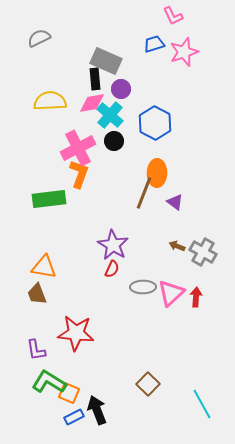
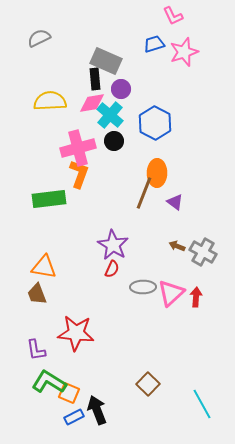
pink cross: rotated 12 degrees clockwise
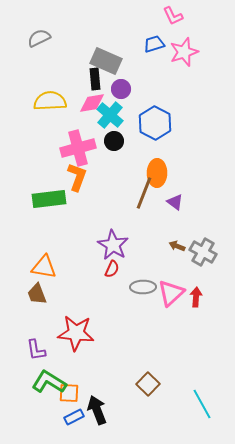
orange L-shape: moved 2 px left, 3 px down
orange square: rotated 20 degrees counterclockwise
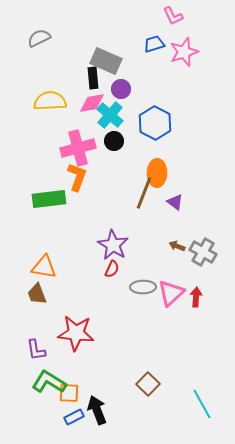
black rectangle: moved 2 px left, 1 px up
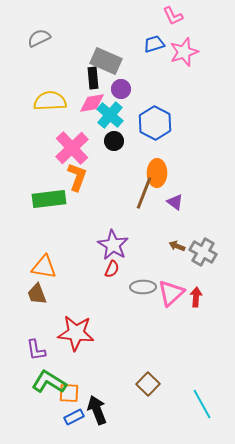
pink cross: moved 6 px left; rotated 28 degrees counterclockwise
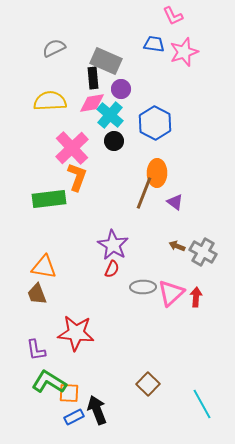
gray semicircle: moved 15 px right, 10 px down
blue trapezoid: rotated 25 degrees clockwise
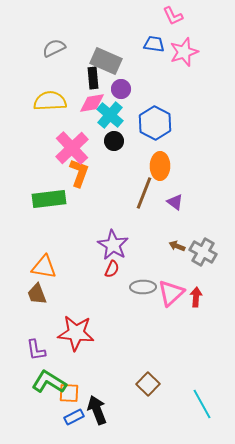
orange ellipse: moved 3 px right, 7 px up
orange L-shape: moved 2 px right, 4 px up
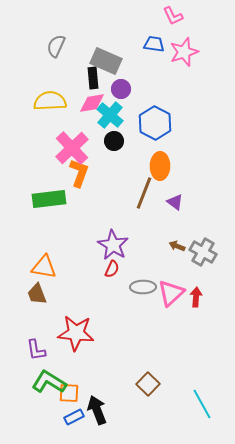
gray semicircle: moved 2 px right, 2 px up; rotated 40 degrees counterclockwise
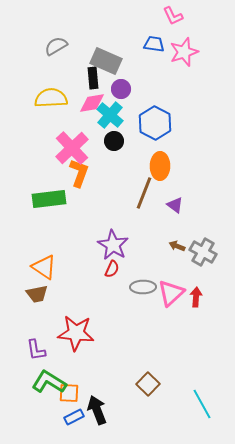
gray semicircle: rotated 35 degrees clockwise
yellow semicircle: moved 1 px right, 3 px up
purple triangle: moved 3 px down
orange triangle: rotated 24 degrees clockwise
brown trapezoid: rotated 80 degrees counterclockwise
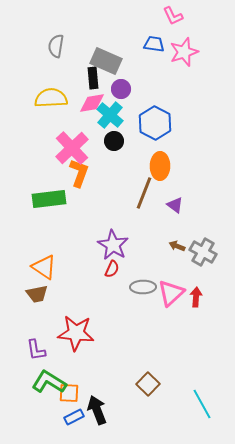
gray semicircle: rotated 50 degrees counterclockwise
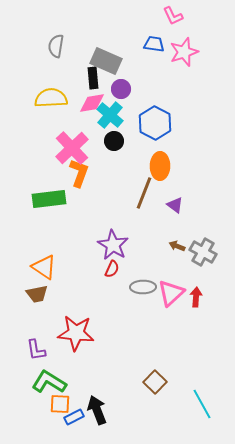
brown square: moved 7 px right, 2 px up
orange square: moved 9 px left, 11 px down
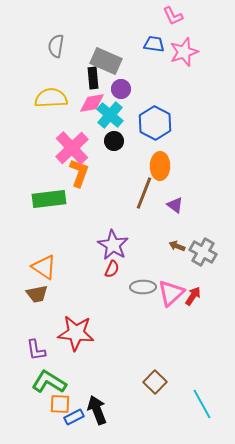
red arrow: moved 3 px left, 1 px up; rotated 30 degrees clockwise
